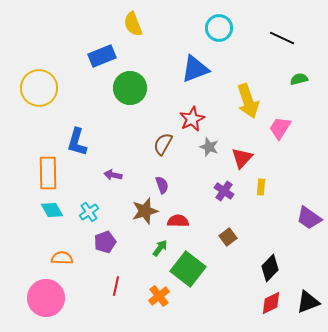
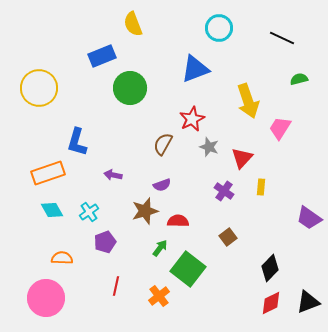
orange rectangle: rotated 72 degrees clockwise
purple semicircle: rotated 90 degrees clockwise
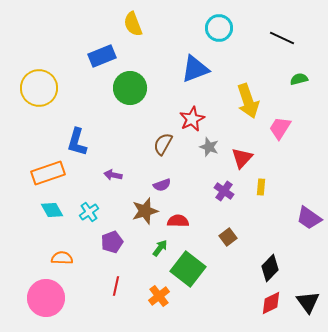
purple pentagon: moved 7 px right
black triangle: rotated 45 degrees counterclockwise
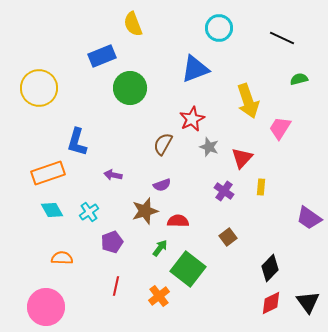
pink circle: moved 9 px down
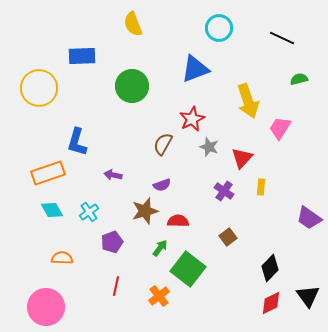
blue rectangle: moved 20 px left; rotated 20 degrees clockwise
green circle: moved 2 px right, 2 px up
black triangle: moved 6 px up
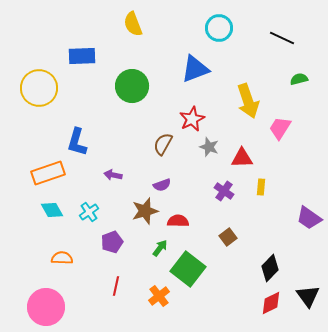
red triangle: rotated 45 degrees clockwise
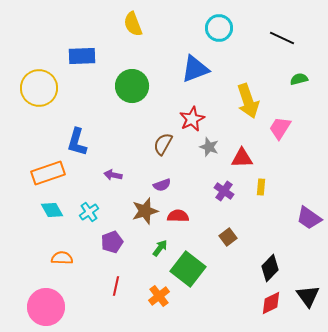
red semicircle: moved 5 px up
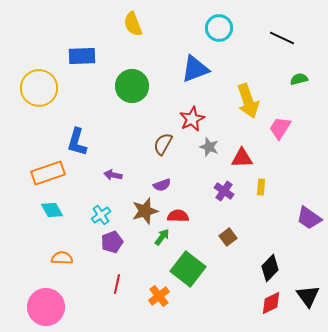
cyan cross: moved 12 px right, 3 px down
green arrow: moved 2 px right, 11 px up
red line: moved 1 px right, 2 px up
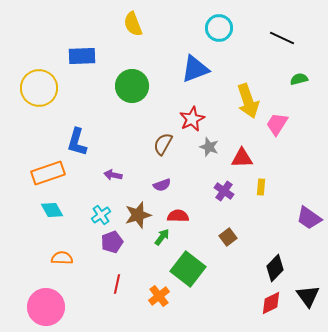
pink trapezoid: moved 3 px left, 4 px up
brown star: moved 7 px left, 4 px down
black diamond: moved 5 px right
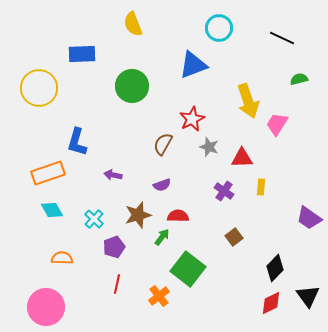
blue rectangle: moved 2 px up
blue triangle: moved 2 px left, 4 px up
cyan cross: moved 7 px left, 4 px down; rotated 12 degrees counterclockwise
brown square: moved 6 px right
purple pentagon: moved 2 px right, 5 px down
